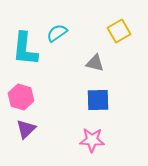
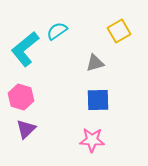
cyan semicircle: moved 2 px up
cyan L-shape: rotated 45 degrees clockwise
gray triangle: rotated 30 degrees counterclockwise
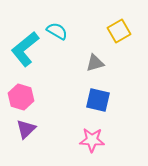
cyan semicircle: rotated 65 degrees clockwise
blue square: rotated 15 degrees clockwise
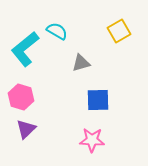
gray triangle: moved 14 px left
blue square: rotated 15 degrees counterclockwise
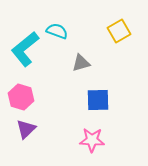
cyan semicircle: rotated 10 degrees counterclockwise
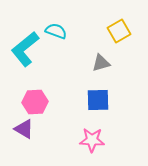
cyan semicircle: moved 1 px left
gray triangle: moved 20 px right
pink hexagon: moved 14 px right, 5 px down; rotated 20 degrees counterclockwise
purple triangle: moved 2 px left; rotated 45 degrees counterclockwise
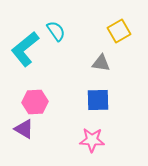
cyan semicircle: rotated 35 degrees clockwise
gray triangle: rotated 24 degrees clockwise
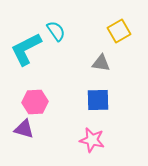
cyan L-shape: moved 1 px right; rotated 12 degrees clockwise
purple triangle: rotated 15 degrees counterclockwise
pink star: rotated 10 degrees clockwise
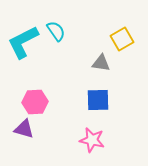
yellow square: moved 3 px right, 8 px down
cyan L-shape: moved 3 px left, 7 px up
